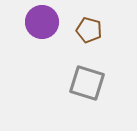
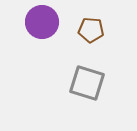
brown pentagon: moved 2 px right; rotated 10 degrees counterclockwise
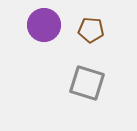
purple circle: moved 2 px right, 3 px down
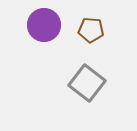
gray square: rotated 21 degrees clockwise
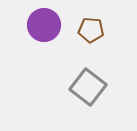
gray square: moved 1 px right, 4 px down
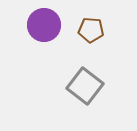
gray square: moved 3 px left, 1 px up
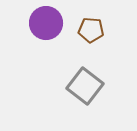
purple circle: moved 2 px right, 2 px up
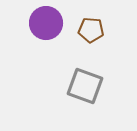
gray square: rotated 18 degrees counterclockwise
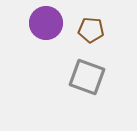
gray square: moved 2 px right, 9 px up
